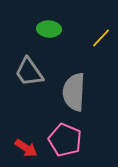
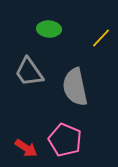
gray semicircle: moved 1 px right, 5 px up; rotated 15 degrees counterclockwise
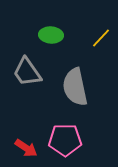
green ellipse: moved 2 px right, 6 px down
gray trapezoid: moved 2 px left
pink pentagon: rotated 24 degrees counterclockwise
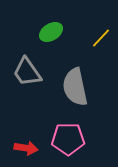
green ellipse: moved 3 px up; rotated 35 degrees counterclockwise
pink pentagon: moved 3 px right, 1 px up
red arrow: rotated 25 degrees counterclockwise
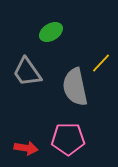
yellow line: moved 25 px down
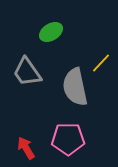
red arrow: rotated 130 degrees counterclockwise
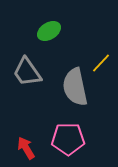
green ellipse: moved 2 px left, 1 px up
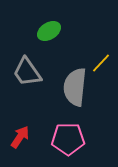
gray semicircle: rotated 18 degrees clockwise
red arrow: moved 6 px left, 11 px up; rotated 65 degrees clockwise
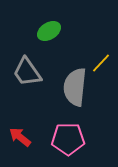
red arrow: rotated 85 degrees counterclockwise
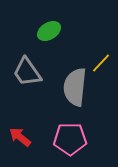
pink pentagon: moved 2 px right
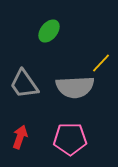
green ellipse: rotated 20 degrees counterclockwise
gray trapezoid: moved 3 px left, 12 px down
gray semicircle: rotated 99 degrees counterclockwise
red arrow: rotated 70 degrees clockwise
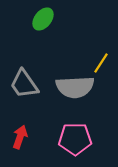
green ellipse: moved 6 px left, 12 px up
yellow line: rotated 10 degrees counterclockwise
pink pentagon: moved 5 px right
